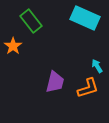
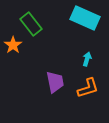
green rectangle: moved 3 px down
orange star: moved 1 px up
cyan arrow: moved 10 px left, 7 px up; rotated 48 degrees clockwise
purple trapezoid: rotated 25 degrees counterclockwise
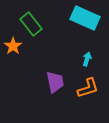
orange star: moved 1 px down
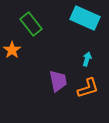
orange star: moved 1 px left, 4 px down
purple trapezoid: moved 3 px right, 1 px up
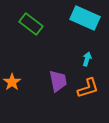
green rectangle: rotated 15 degrees counterclockwise
orange star: moved 32 px down
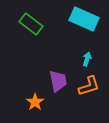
cyan rectangle: moved 1 px left, 1 px down
orange star: moved 23 px right, 20 px down
orange L-shape: moved 1 px right, 2 px up
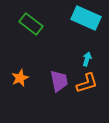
cyan rectangle: moved 2 px right, 1 px up
purple trapezoid: moved 1 px right
orange L-shape: moved 2 px left, 3 px up
orange star: moved 15 px left, 24 px up; rotated 12 degrees clockwise
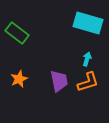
cyan rectangle: moved 2 px right, 5 px down; rotated 8 degrees counterclockwise
green rectangle: moved 14 px left, 9 px down
orange star: moved 1 px left, 1 px down
orange L-shape: moved 1 px right, 1 px up
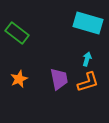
purple trapezoid: moved 2 px up
